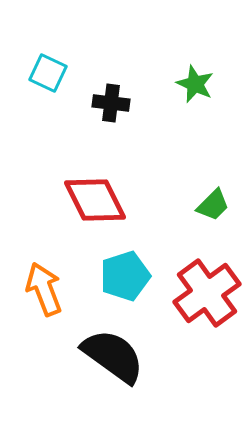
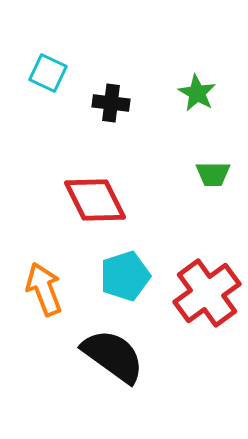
green star: moved 2 px right, 9 px down; rotated 6 degrees clockwise
green trapezoid: moved 31 px up; rotated 45 degrees clockwise
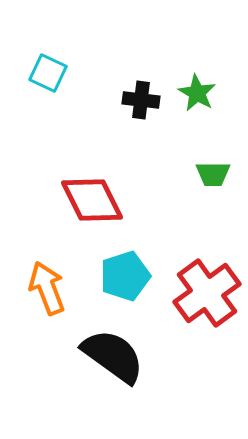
black cross: moved 30 px right, 3 px up
red diamond: moved 3 px left
orange arrow: moved 3 px right, 1 px up
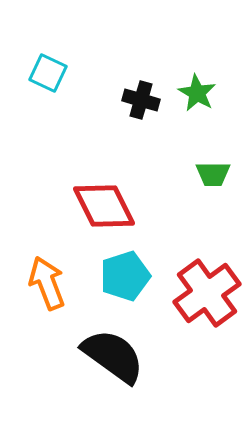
black cross: rotated 9 degrees clockwise
red diamond: moved 12 px right, 6 px down
orange arrow: moved 5 px up
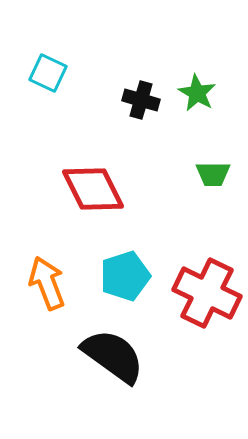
red diamond: moved 11 px left, 17 px up
red cross: rotated 28 degrees counterclockwise
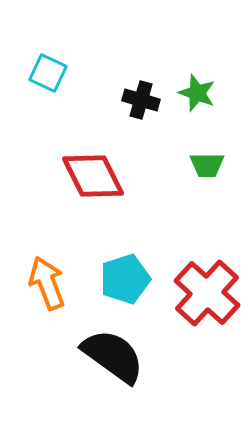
green star: rotated 9 degrees counterclockwise
green trapezoid: moved 6 px left, 9 px up
red diamond: moved 13 px up
cyan pentagon: moved 3 px down
red cross: rotated 16 degrees clockwise
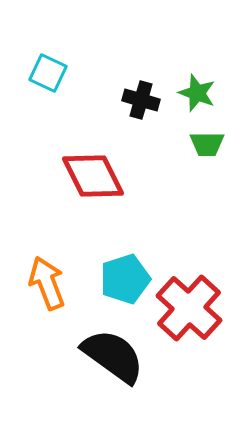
green trapezoid: moved 21 px up
red cross: moved 18 px left, 15 px down
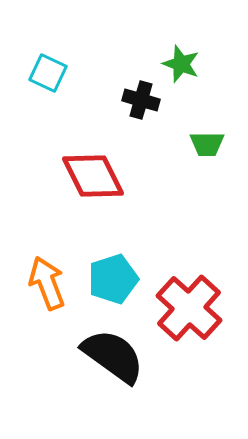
green star: moved 16 px left, 29 px up
cyan pentagon: moved 12 px left
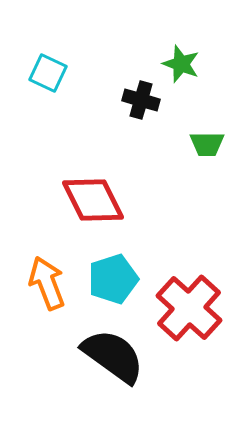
red diamond: moved 24 px down
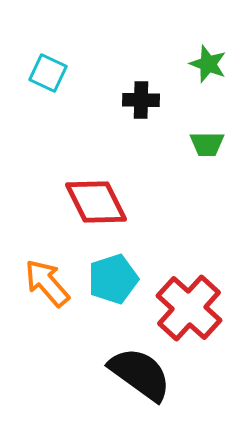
green star: moved 27 px right
black cross: rotated 15 degrees counterclockwise
red diamond: moved 3 px right, 2 px down
orange arrow: rotated 20 degrees counterclockwise
black semicircle: moved 27 px right, 18 px down
